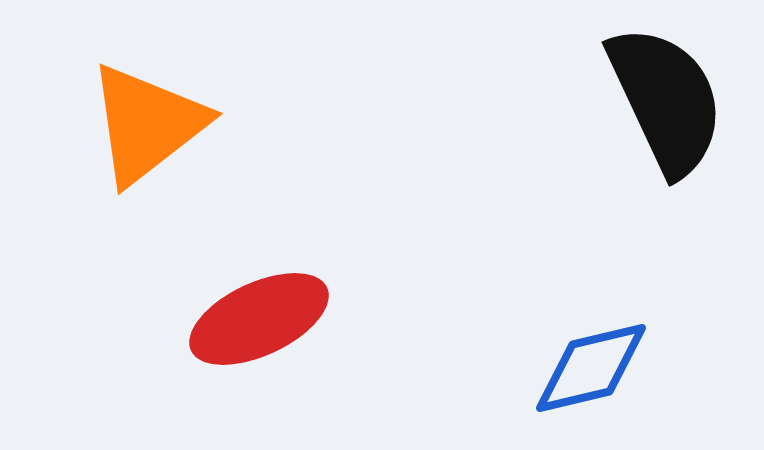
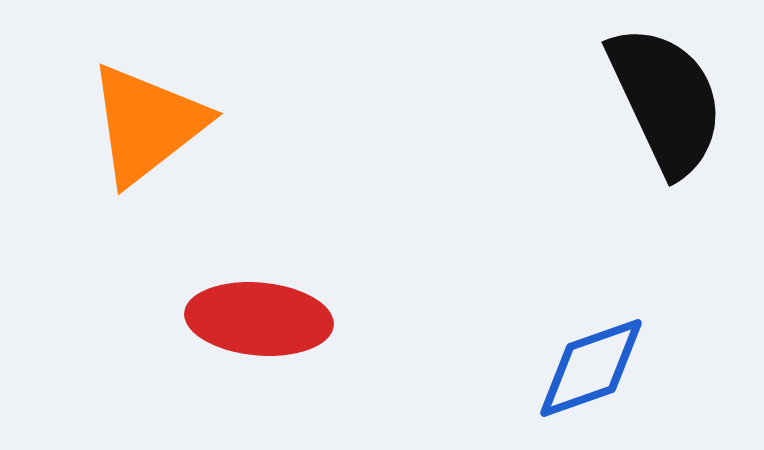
red ellipse: rotated 30 degrees clockwise
blue diamond: rotated 6 degrees counterclockwise
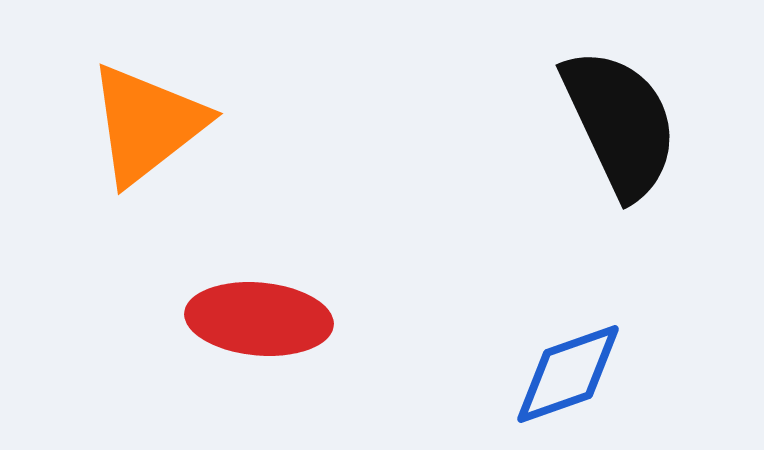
black semicircle: moved 46 px left, 23 px down
blue diamond: moved 23 px left, 6 px down
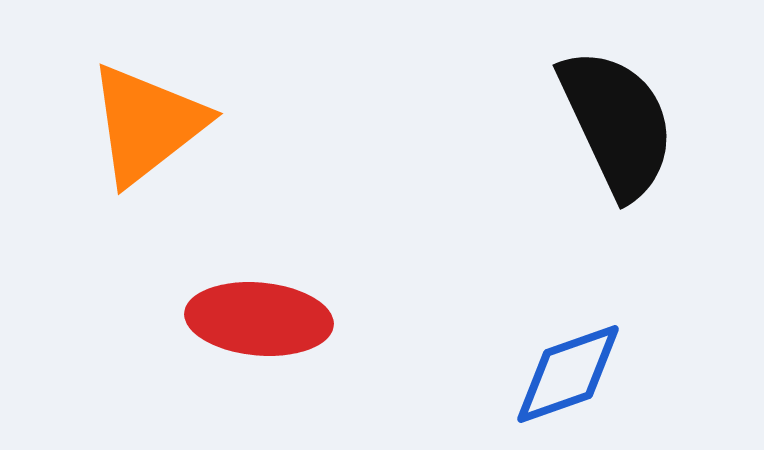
black semicircle: moved 3 px left
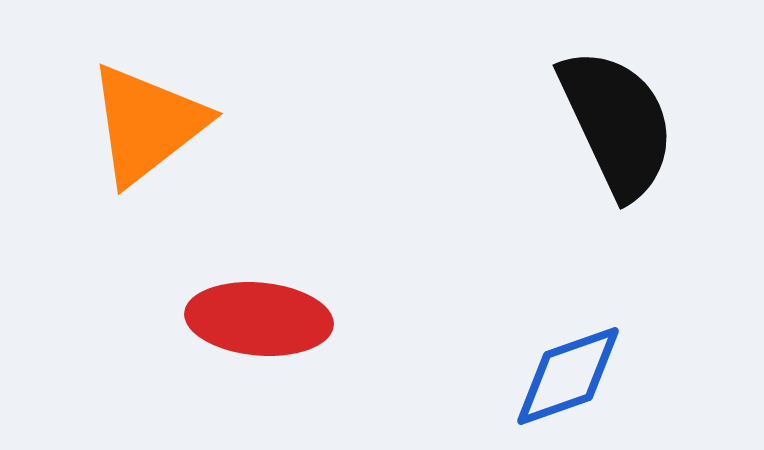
blue diamond: moved 2 px down
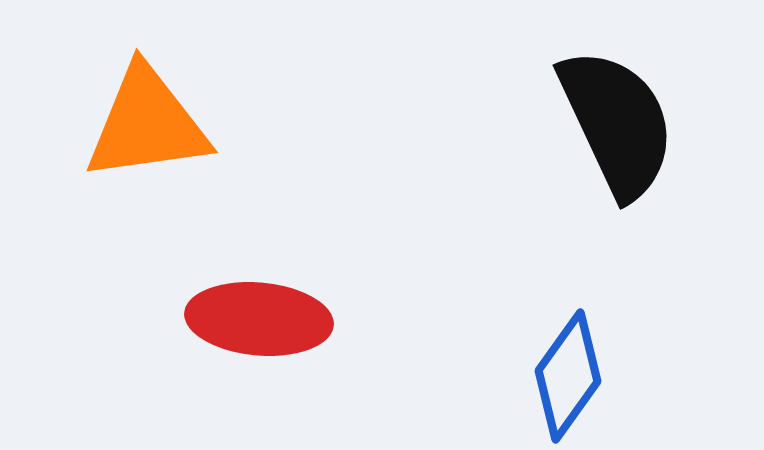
orange triangle: rotated 30 degrees clockwise
blue diamond: rotated 35 degrees counterclockwise
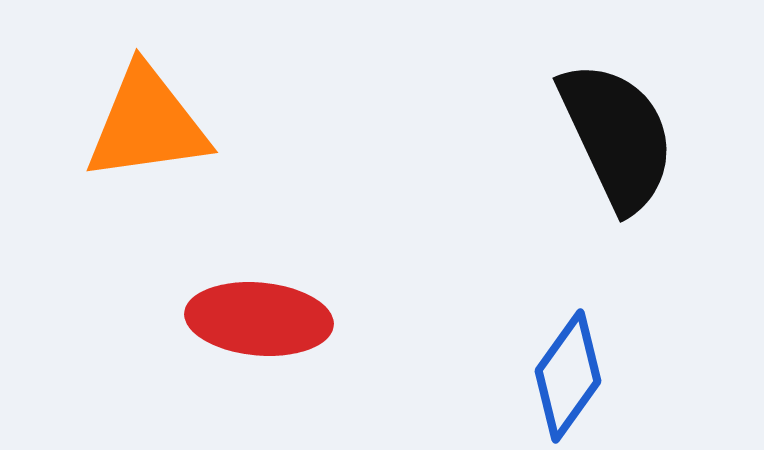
black semicircle: moved 13 px down
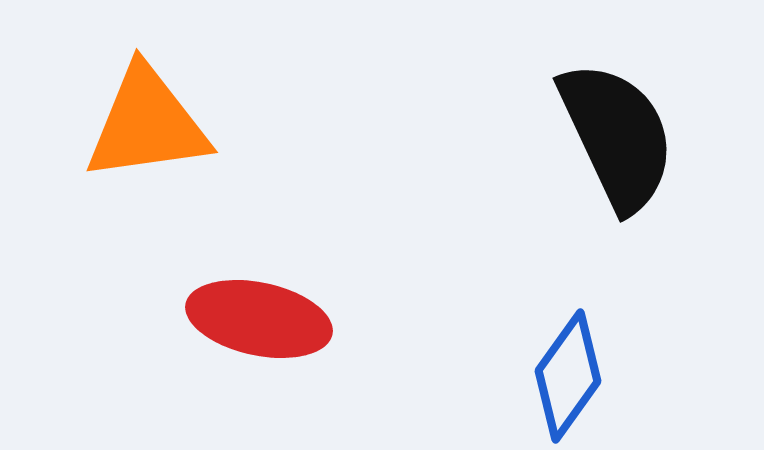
red ellipse: rotated 7 degrees clockwise
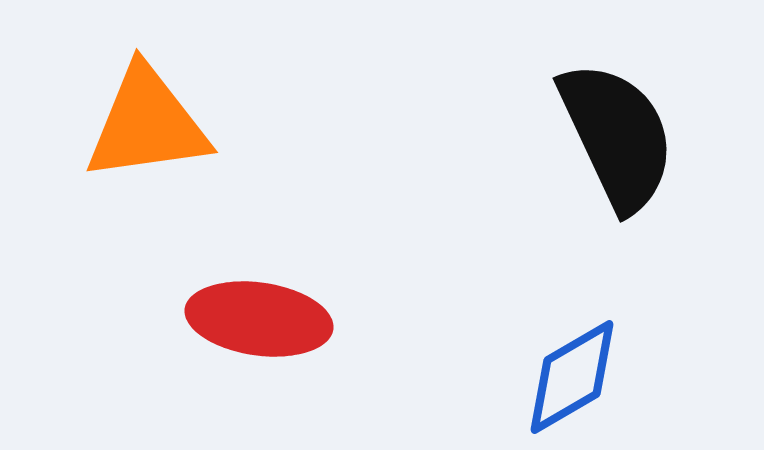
red ellipse: rotated 4 degrees counterclockwise
blue diamond: moved 4 px right, 1 px down; rotated 24 degrees clockwise
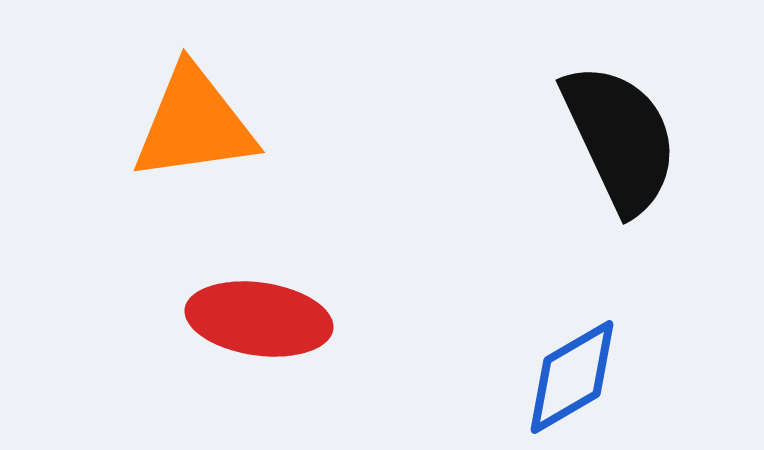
orange triangle: moved 47 px right
black semicircle: moved 3 px right, 2 px down
